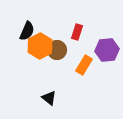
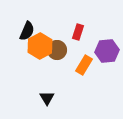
red rectangle: moved 1 px right
purple hexagon: moved 1 px down
black triangle: moved 2 px left; rotated 21 degrees clockwise
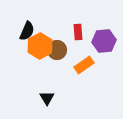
red rectangle: rotated 21 degrees counterclockwise
purple hexagon: moved 3 px left, 10 px up
orange rectangle: rotated 24 degrees clockwise
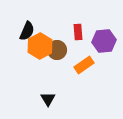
black triangle: moved 1 px right, 1 px down
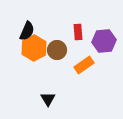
orange hexagon: moved 6 px left, 2 px down
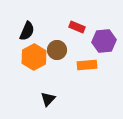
red rectangle: moved 1 px left, 5 px up; rotated 63 degrees counterclockwise
orange hexagon: moved 9 px down
orange rectangle: moved 3 px right; rotated 30 degrees clockwise
black triangle: rotated 14 degrees clockwise
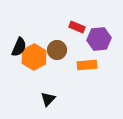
black semicircle: moved 8 px left, 16 px down
purple hexagon: moved 5 px left, 2 px up
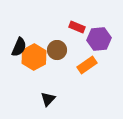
orange rectangle: rotated 30 degrees counterclockwise
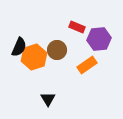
orange hexagon: rotated 10 degrees clockwise
black triangle: rotated 14 degrees counterclockwise
